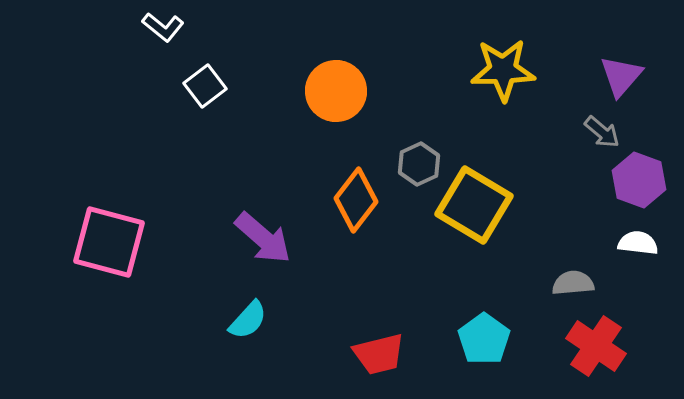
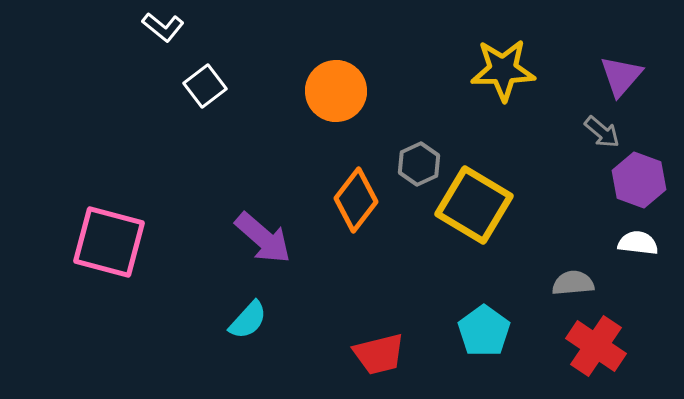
cyan pentagon: moved 8 px up
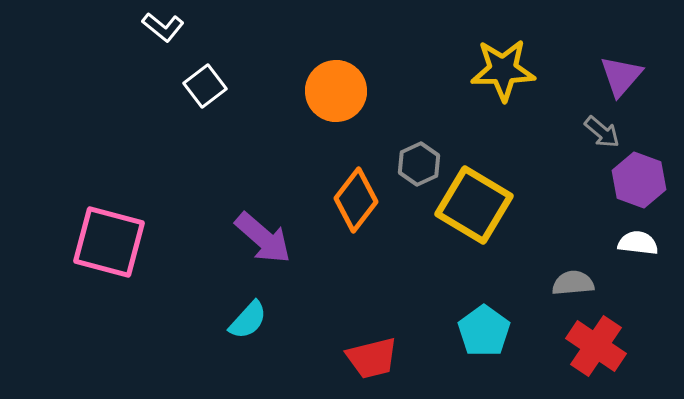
red trapezoid: moved 7 px left, 4 px down
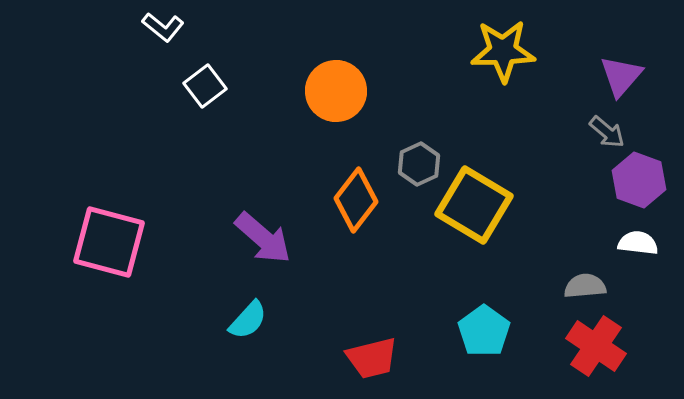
yellow star: moved 19 px up
gray arrow: moved 5 px right
gray semicircle: moved 12 px right, 3 px down
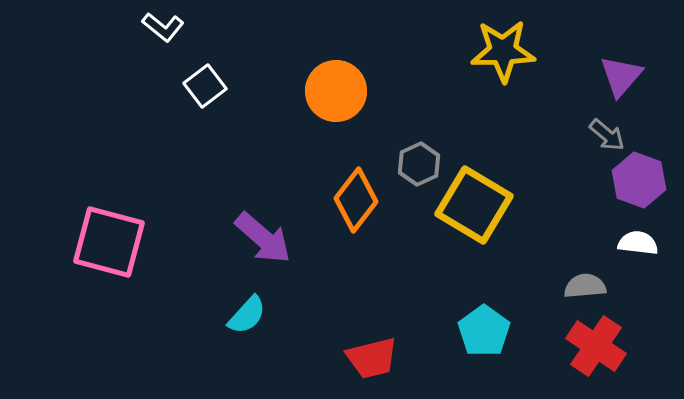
gray arrow: moved 3 px down
cyan semicircle: moved 1 px left, 5 px up
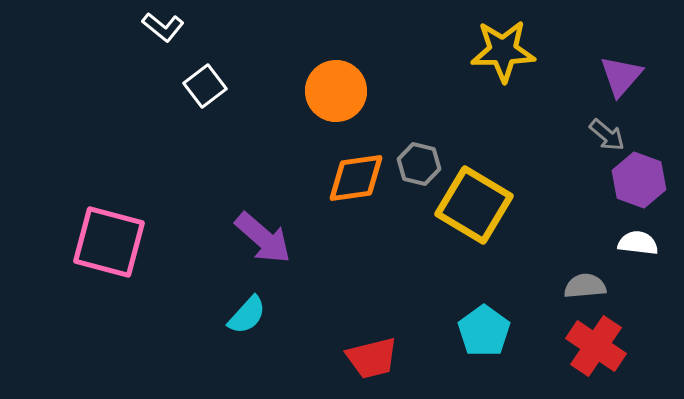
gray hexagon: rotated 21 degrees counterclockwise
orange diamond: moved 22 px up; rotated 44 degrees clockwise
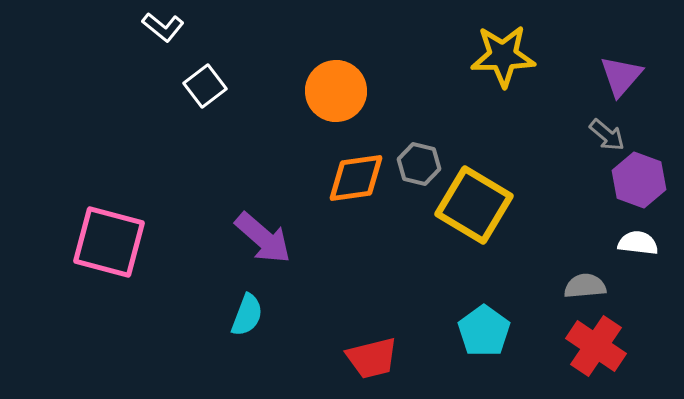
yellow star: moved 5 px down
cyan semicircle: rotated 21 degrees counterclockwise
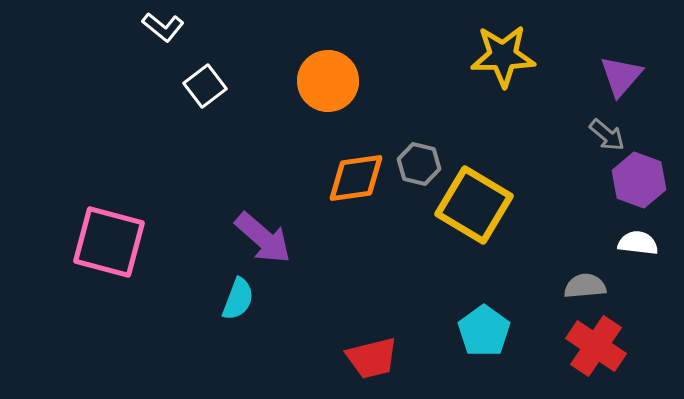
orange circle: moved 8 px left, 10 px up
cyan semicircle: moved 9 px left, 16 px up
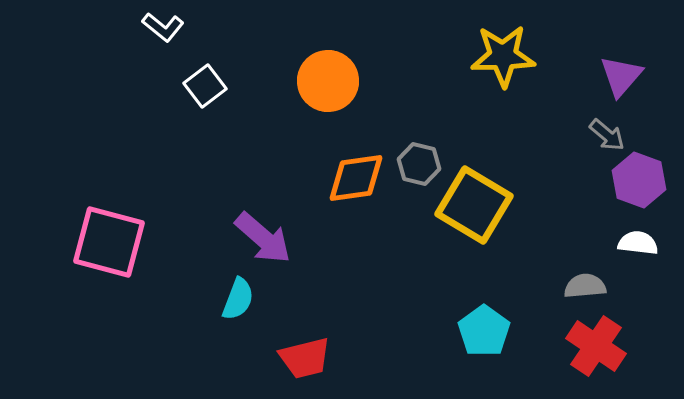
red trapezoid: moved 67 px left
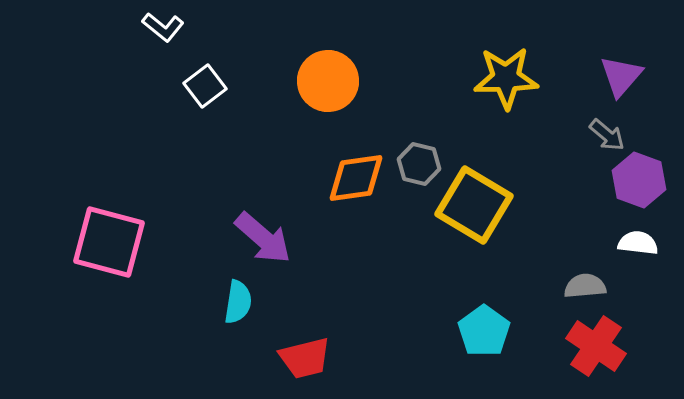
yellow star: moved 3 px right, 22 px down
cyan semicircle: moved 3 px down; rotated 12 degrees counterclockwise
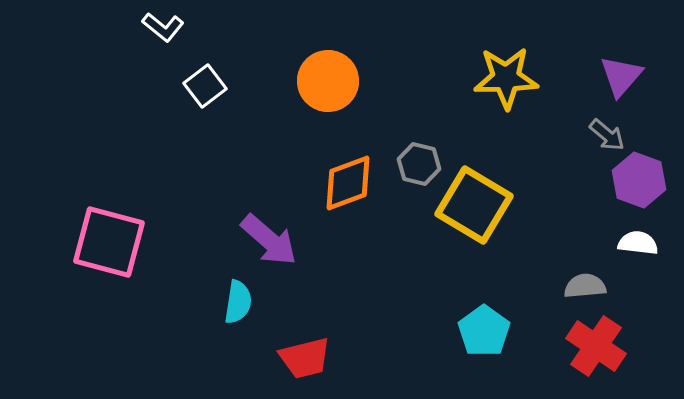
orange diamond: moved 8 px left, 5 px down; rotated 12 degrees counterclockwise
purple arrow: moved 6 px right, 2 px down
